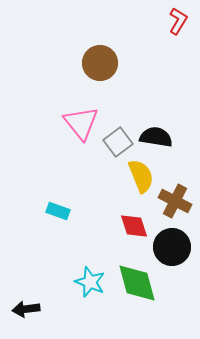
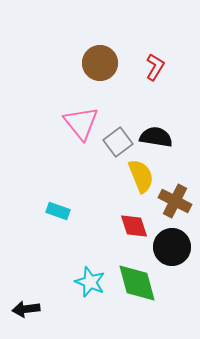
red L-shape: moved 23 px left, 46 px down
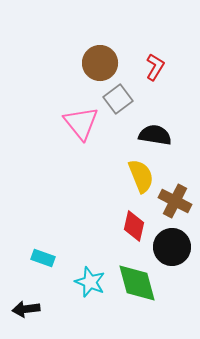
black semicircle: moved 1 px left, 2 px up
gray square: moved 43 px up
cyan rectangle: moved 15 px left, 47 px down
red diamond: rotated 32 degrees clockwise
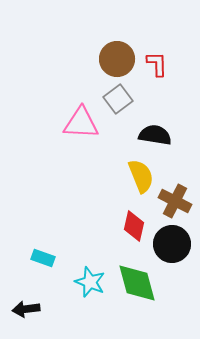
brown circle: moved 17 px right, 4 px up
red L-shape: moved 2 px right, 3 px up; rotated 32 degrees counterclockwise
pink triangle: rotated 48 degrees counterclockwise
black circle: moved 3 px up
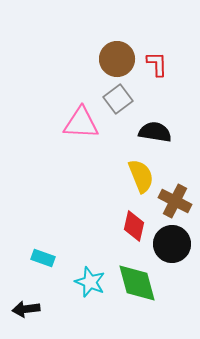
black semicircle: moved 3 px up
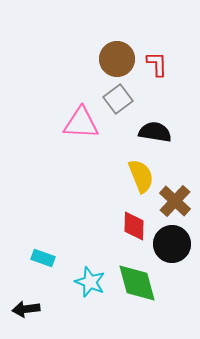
brown cross: rotated 16 degrees clockwise
red diamond: rotated 12 degrees counterclockwise
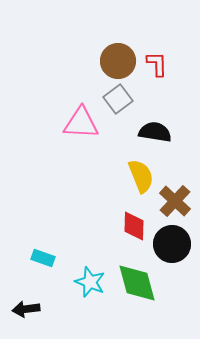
brown circle: moved 1 px right, 2 px down
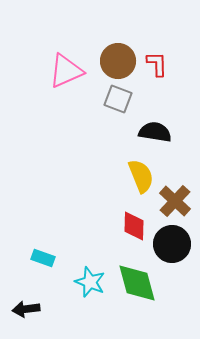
gray square: rotated 32 degrees counterclockwise
pink triangle: moved 15 px left, 52 px up; rotated 27 degrees counterclockwise
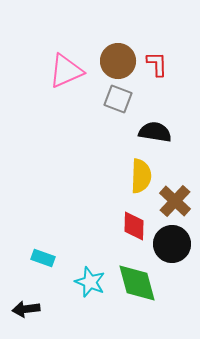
yellow semicircle: rotated 24 degrees clockwise
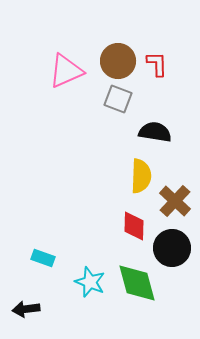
black circle: moved 4 px down
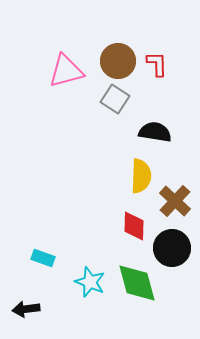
pink triangle: rotated 9 degrees clockwise
gray square: moved 3 px left; rotated 12 degrees clockwise
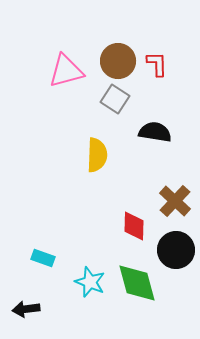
yellow semicircle: moved 44 px left, 21 px up
black circle: moved 4 px right, 2 px down
